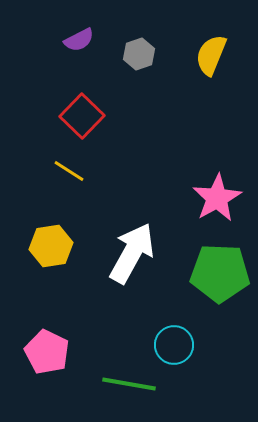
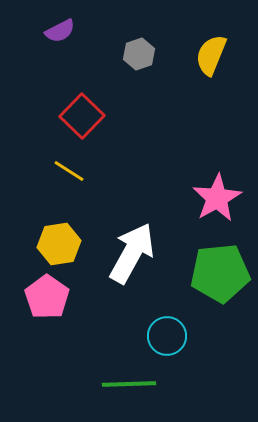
purple semicircle: moved 19 px left, 9 px up
yellow hexagon: moved 8 px right, 2 px up
green pentagon: rotated 8 degrees counterclockwise
cyan circle: moved 7 px left, 9 px up
pink pentagon: moved 55 px up; rotated 9 degrees clockwise
green line: rotated 12 degrees counterclockwise
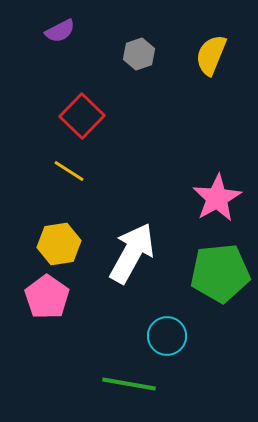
green line: rotated 12 degrees clockwise
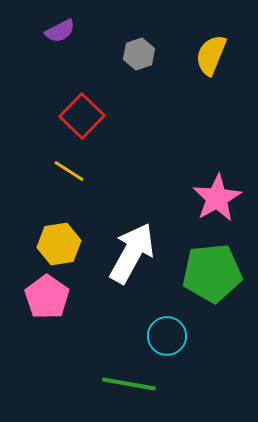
green pentagon: moved 8 px left
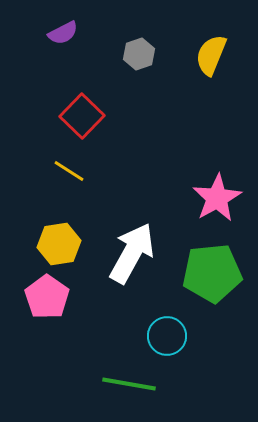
purple semicircle: moved 3 px right, 2 px down
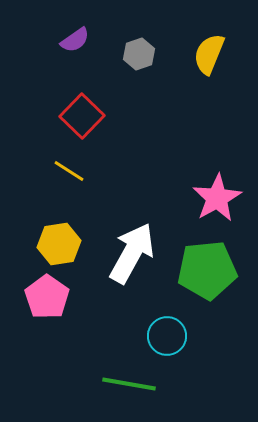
purple semicircle: moved 12 px right, 7 px down; rotated 8 degrees counterclockwise
yellow semicircle: moved 2 px left, 1 px up
green pentagon: moved 5 px left, 3 px up
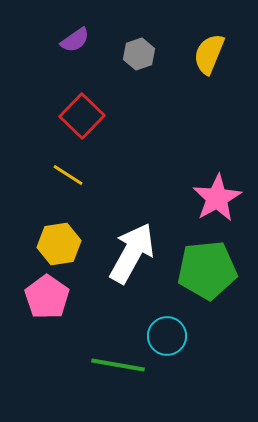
yellow line: moved 1 px left, 4 px down
green line: moved 11 px left, 19 px up
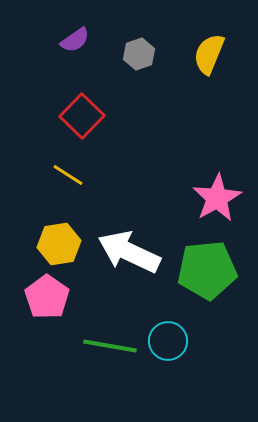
white arrow: moved 3 px left, 1 px up; rotated 94 degrees counterclockwise
cyan circle: moved 1 px right, 5 px down
green line: moved 8 px left, 19 px up
